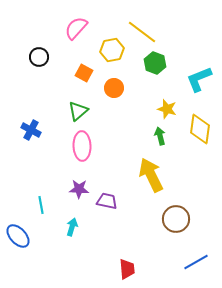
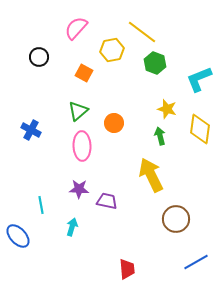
orange circle: moved 35 px down
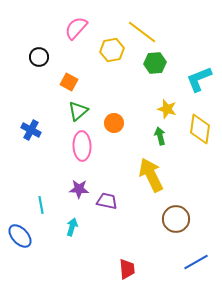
green hexagon: rotated 25 degrees counterclockwise
orange square: moved 15 px left, 9 px down
blue ellipse: moved 2 px right
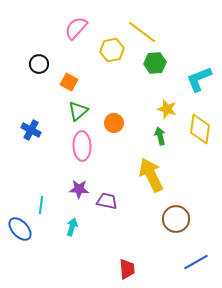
black circle: moved 7 px down
cyan line: rotated 18 degrees clockwise
blue ellipse: moved 7 px up
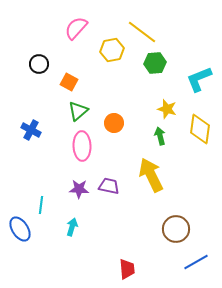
purple trapezoid: moved 2 px right, 15 px up
brown circle: moved 10 px down
blue ellipse: rotated 10 degrees clockwise
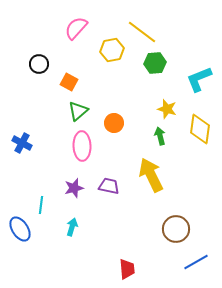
blue cross: moved 9 px left, 13 px down
purple star: moved 5 px left, 1 px up; rotated 18 degrees counterclockwise
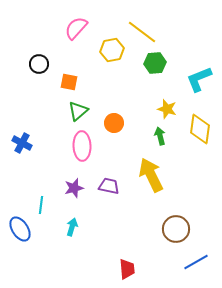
orange square: rotated 18 degrees counterclockwise
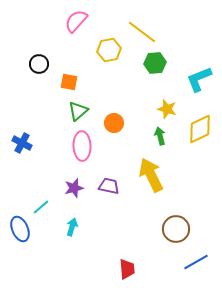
pink semicircle: moved 7 px up
yellow hexagon: moved 3 px left
yellow diamond: rotated 56 degrees clockwise
cyan line: moved 2 px down; rotated 42 degrees clockwise
blue ellipse: rotated 10 degrees clockwise
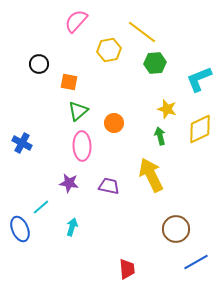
purple star: moved 5 px left, 5 px up; rotated 24 degrees clockwise
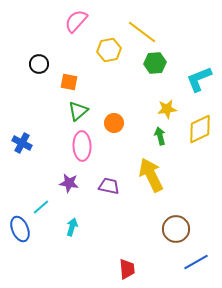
yellow star: rotated 24 degrees counterclockwise
